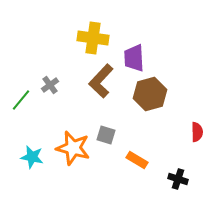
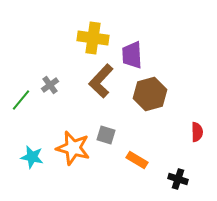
purple trapezoid: moved 2 px left, 3 px up
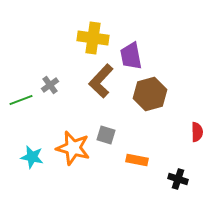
purple trapezoid: moved 1 px left, 1 px down; rotated 8 degrees counterclockwise
green line: rotated 30 degrees clockwise
orange rectangle: rotated 20 degrees counterclockwise
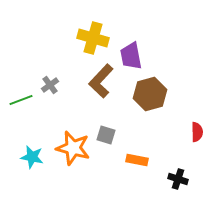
yellow cross: rotated 8 degrees clockwise
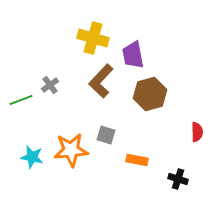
purple trapezoid: moved 2 px right, 1 px up
orange star: moved 2 px left, 2 px down; rotated 20 degrees counterclockwise
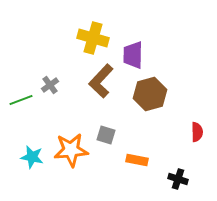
purple trapezoid: rotated 12 degrees clockwise
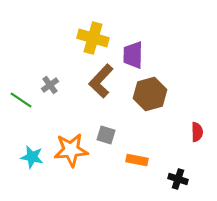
green line: rotated 55 degrees clockwise
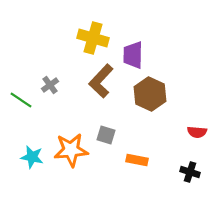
brown hexagon: rotated 20 degrees counterclockwise
red semicircle: rotated 96 degrees clockwise
black cross: moved 12 px right, 7 px up
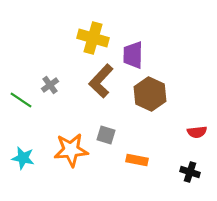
red semicircle: rotated 12 degrees counterclockwise
cyan star: moved 9 px left, 1 px down
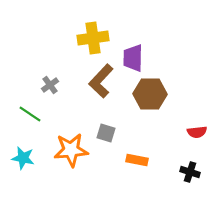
yellow cross: rotated 24 degrees counterclockwise
purple trapezoid: moved 3 px down
brown hexagon: rotated 24 degrees counterclockwise
green line: moved 9 px right, 14 px down
gray square: moved 2 px up
